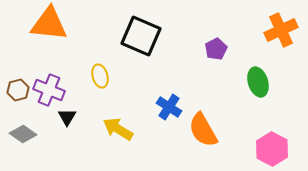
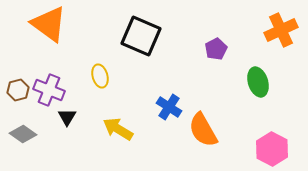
orange triangle: rotated 30 degrees clockwise
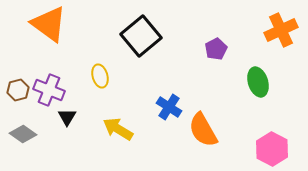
black square: rotated 27 degrees clockwise
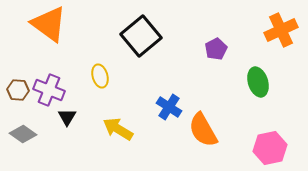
brown hexagon: rotated 20 degrees clockwise
pink hexagon: moved 2 px left, 1 px up; rotated 20 degrees clockwise
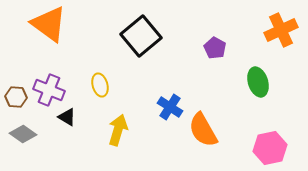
purple pentagon: moved 1 px left, 1 px up; rotated 15 degrees counterclockwise
yellow ellipse: moved 9 px down
brown hexagon: moved 2 px left, 7 px down
blue cross: moved 1 px right
black triangle: rotated 30 degrees counterclockwise
yellow arrow: moved 1 px down; rotated 76 degrees clockwise
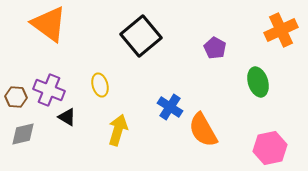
gray diamond: rotated 48 degrees counterclockwise
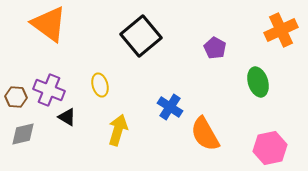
orange semicircle: moved 2 px right, 4 px down
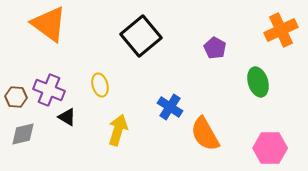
pink hexagon: rotated 12 degrees clockwise
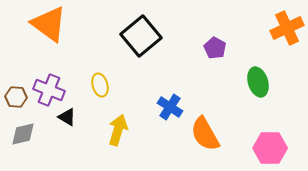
orange cross: moved 6 px right, 2 px up
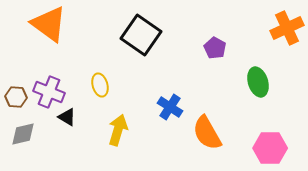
black square: moved 1 px up; rotated 15 degrees counterclockwise
purple cross: moved 2 px down
orange semicircle: moved 2 px right, 1 px up
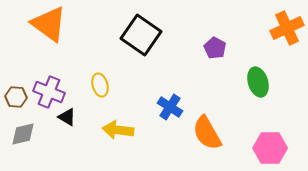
yellow arrow: rotated 100 degrees counterclockwise
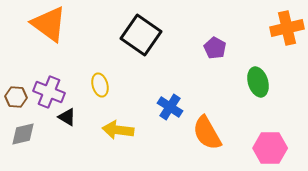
orange cross: rotated 12 degrees clockwise
